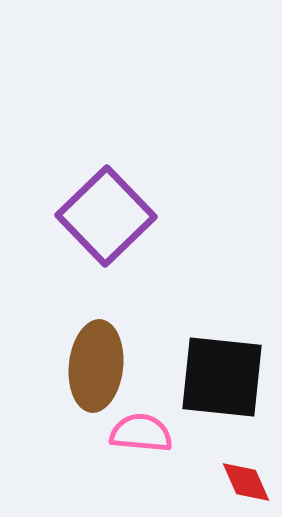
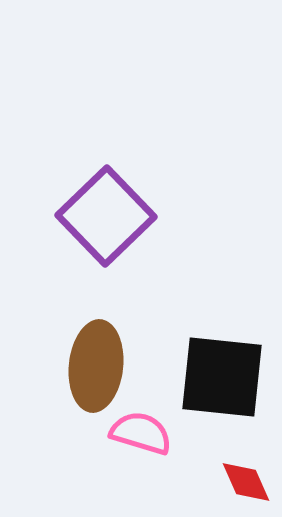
pink semicircle: rotated 12 degrees clockwise
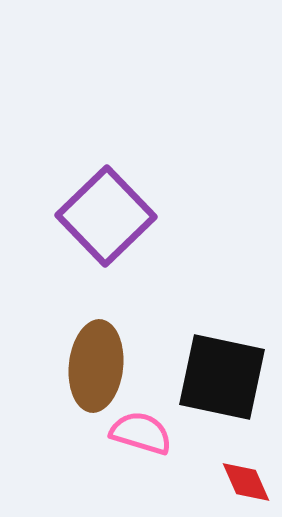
black square: rotated 6 degrees clockwise
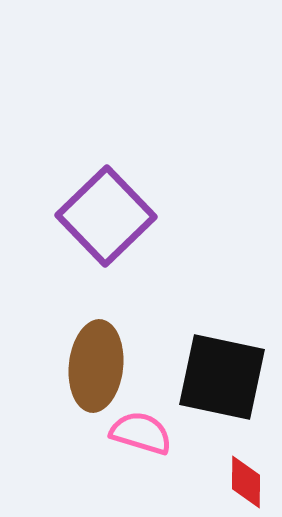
red diamond: rotated 24 degrees clockwise
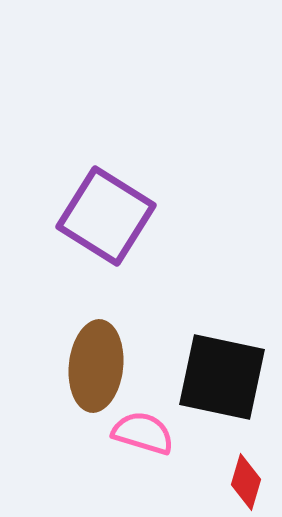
purple square: rotated 14 degrees counterclockwise
pink semicircle: moved 2 px right
red diamond: rotated 16 degrees clockwise
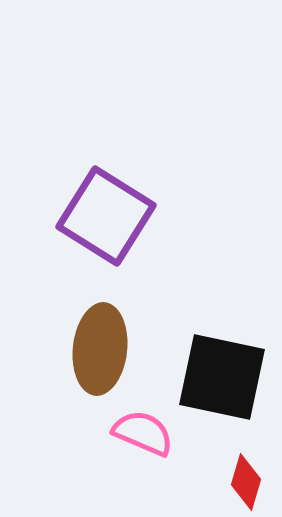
brown ellipse: moved 4 px right, 17 px up
pink semicircle: rotated 6 degrees clockwise
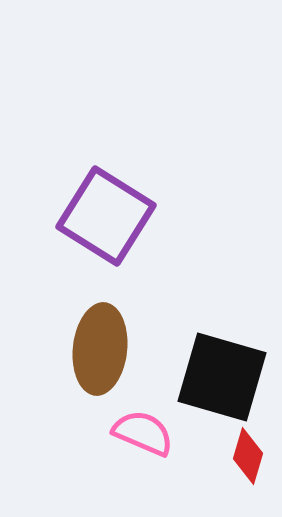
black square: rotated 4 degrees clockwise
red diamond: moved 2 px right, 26 px up
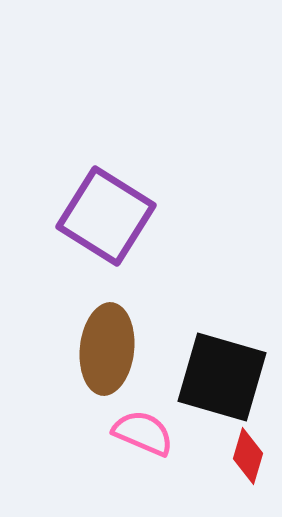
brown ellipse: moved 7 px right
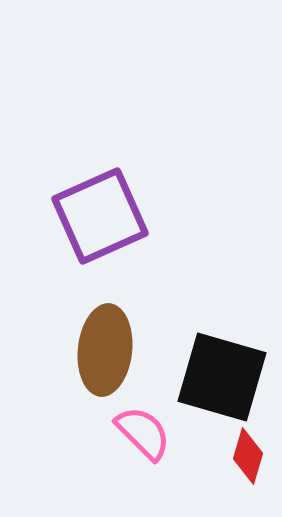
purple square: moved 6 px left; rotated 34 degrees clockwise
brown ellipse: moved 2 px left, 1 px down
pink semicircle: rotated 22 degrees clockwise
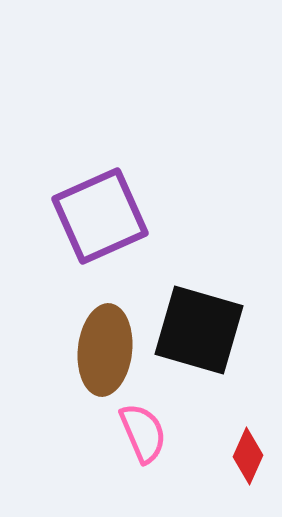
black square: moved 23 px left, 47 px up
pink semicircle: rotated 22 degrees clockwise
red diamond: rotated 8 degrees clockwise
